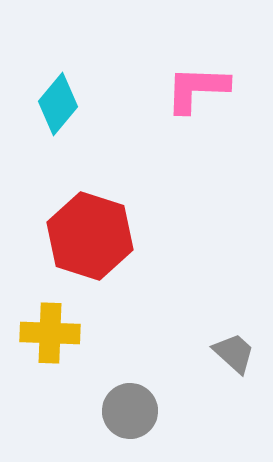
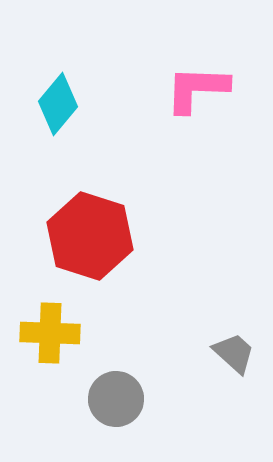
gray circle: moved 14 px left, 12 px up
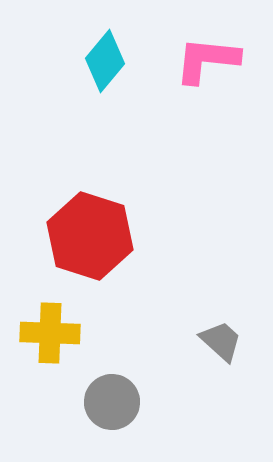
pink L-shape: moved 10 px right, 29 px up; rotated 4 degrees clockwise
cyan diamond: moved 47 px right, 43 px up
gray trapezoid: moved 13 px left, 12 px up
gray circle: moved 4 px left, 3 px down
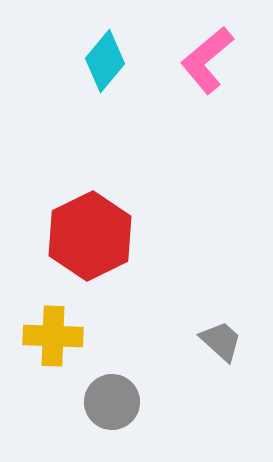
pink L-shape: rotated 46 degrees counterclockwise
red hexagon: rotated 16 degrees clockwise
yellow cross: moved 3 px right, 3 px down
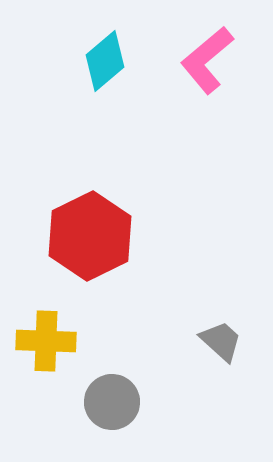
cyan diamond: rotated 10 degrees clockwise
yellow cross: moved 7 px left, 5 px down
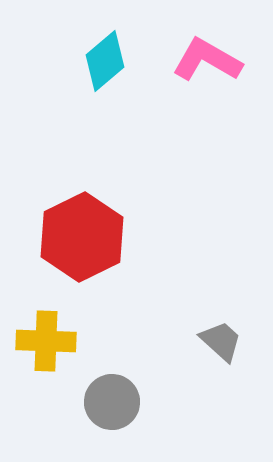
pink L-shape: rotated 70 degrees clockwise
red hexagon: moved 8 px left, 1 px down
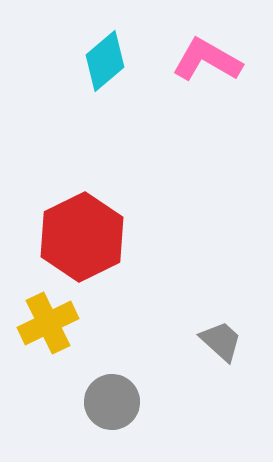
yellow cross: moved 2 px right, 18 px up; rotated 28 degrees counterclockwise
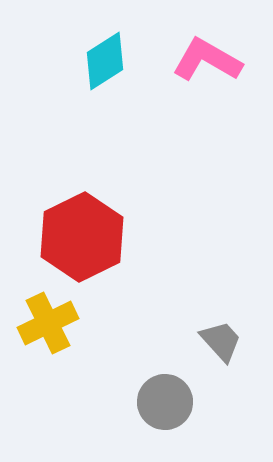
cyan diamond: rotated 8 degrees clockwise
gray trapezoid: rotated 6 degrees clockwise
gray circle: moved 53 px right
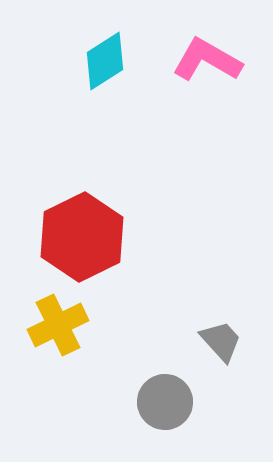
yellow cross: moved 10 px right, 2 px down
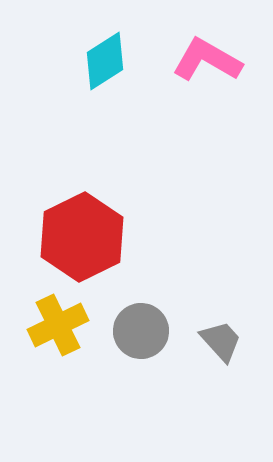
gray circle: moved 24 px left, 71 px up
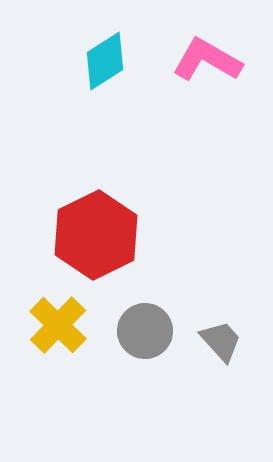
red hexagon: moved 14 px right, 2 px up
yellow cross: rotated 20 degrees counterclockwise
gray circle: moved 4 px right
